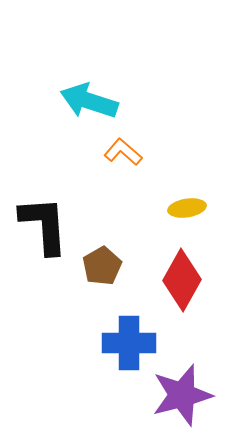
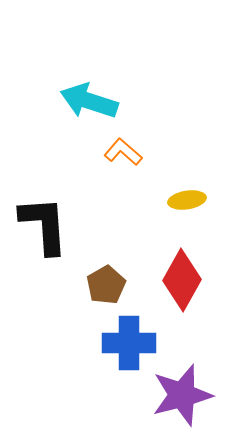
yellow ellipse: moved 8 px up
brown pentagon: moved 4 px right, 19 px down
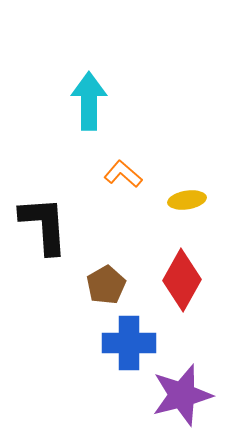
cyan arrow: rotated 72 degrees clockwise
orange L-shape: moved 22 px down
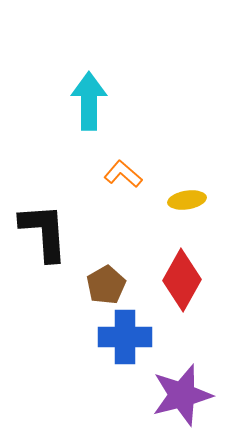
black L-shape: moved 7 px down
blue cross: moved 4 px left, 6 px up
